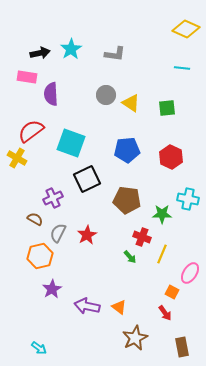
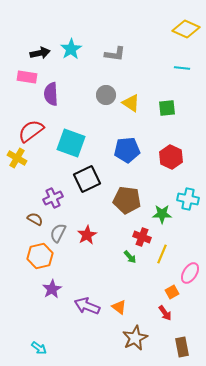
orange square: rotated 32 degrees clockwise
purple arrow: rotated 10 degrees clockwise
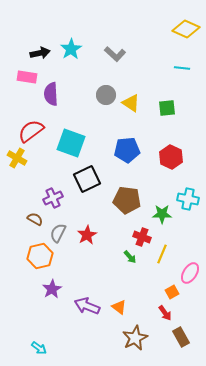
gray L-shape: rotated 35 degrees clockwise
brown rectangle: moved 1 px left, 10 px up; rotated 18 degrees counterclockwise
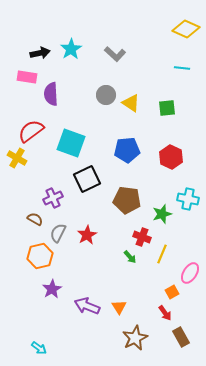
green star: rotated 18 degrees counterclockwise
orange triangle: rotated 21 degrees clockwise
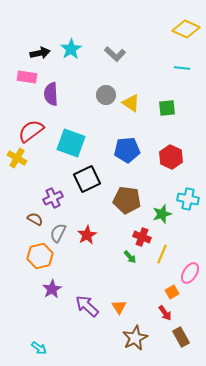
purple arrow: rotated 20 degrees clockwise
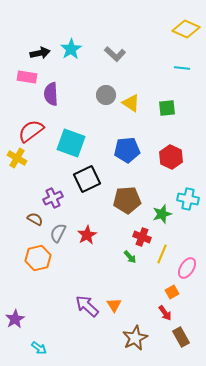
brown pentagon: rotated 12 degrees counterclockwise
orange hexagon: moved 2 px left, 2 px down
pink ellipse: moved 3 px left, 5 px up
purple star: moved 37 px left, 30 px down
orange triangle: moved 5 px left, 2 px up
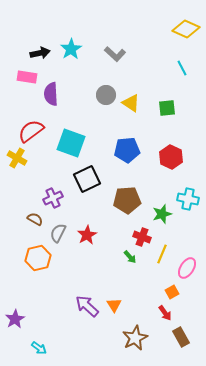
cyan line: rotated 56 degrees clockwise
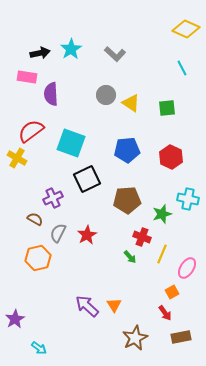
brown rectangle: rotated 72 degrees counterclockwise
